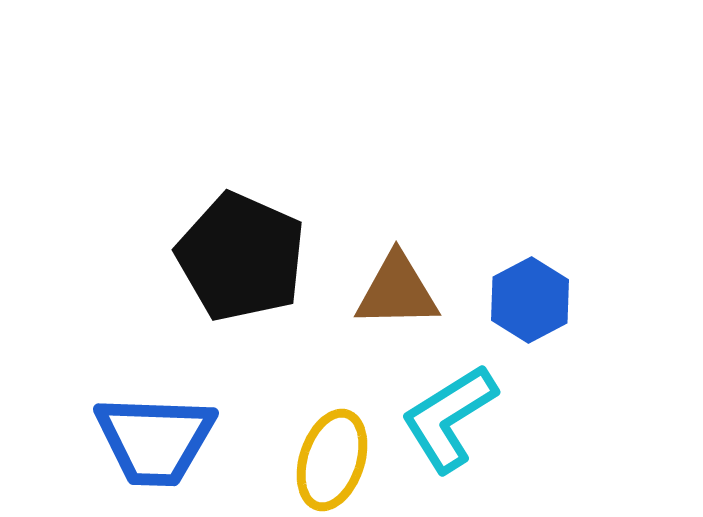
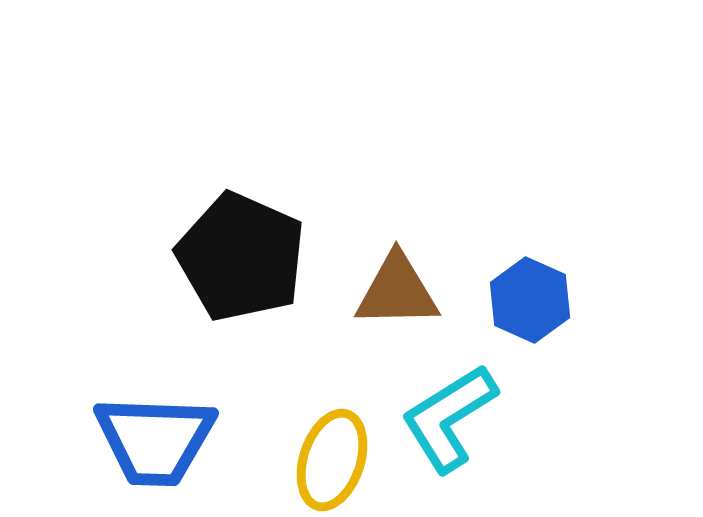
blue hexagon: rotated 8 degrees counterclockwise
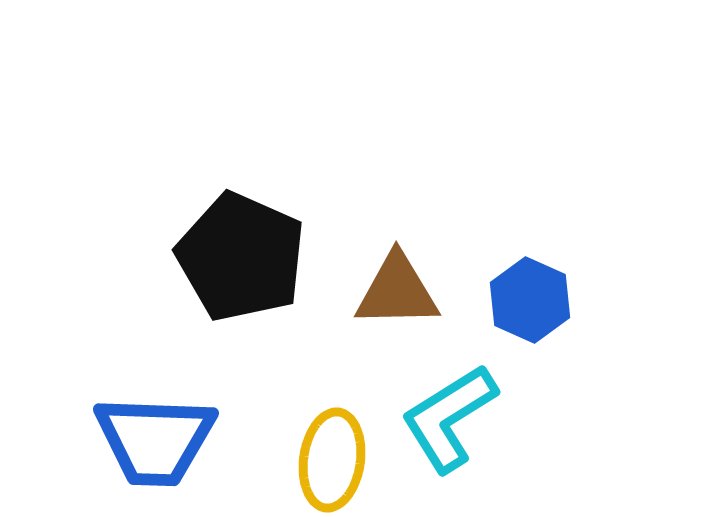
yellow ellipse: rotated 10 degrees counterclockwise
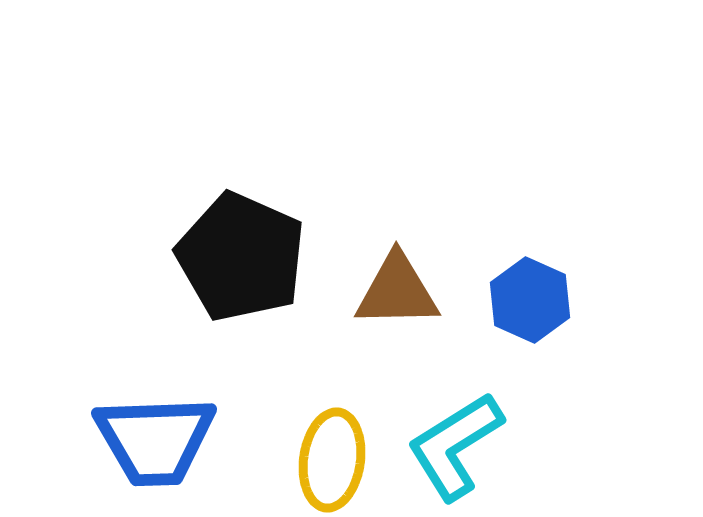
cyan L-shape: moved 6 px right, 28 px down
blue trapezoid: rotated 4 degrees counterclockwise
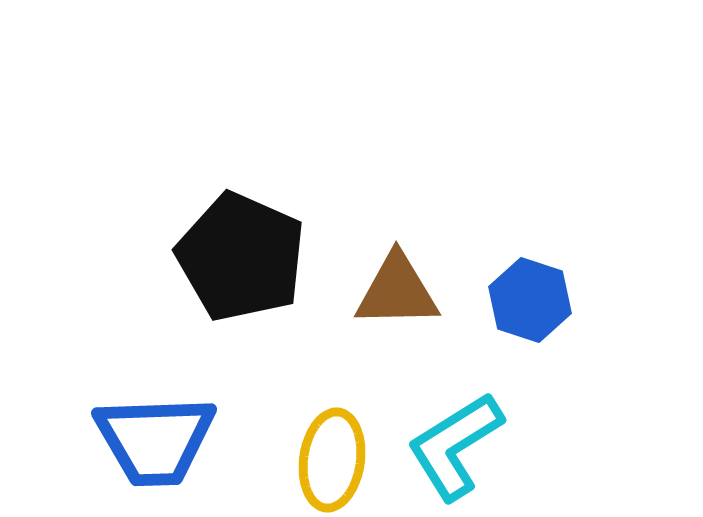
blue hexagon: rotated 6 degrees counterclockwise
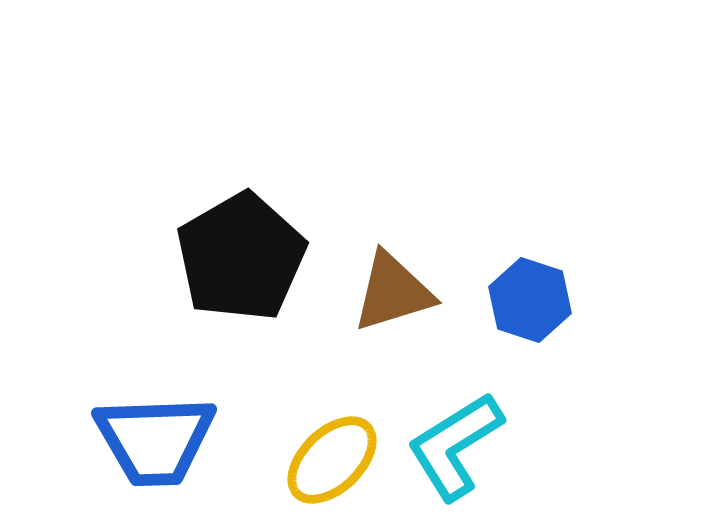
black pentagon: rotated 18 degrees clockwise
brown triangle: moved 4 px left, 1 px down; rotated 16 degrees counterclockwise
yellow ellipse: rotated 38 degrees clockwise
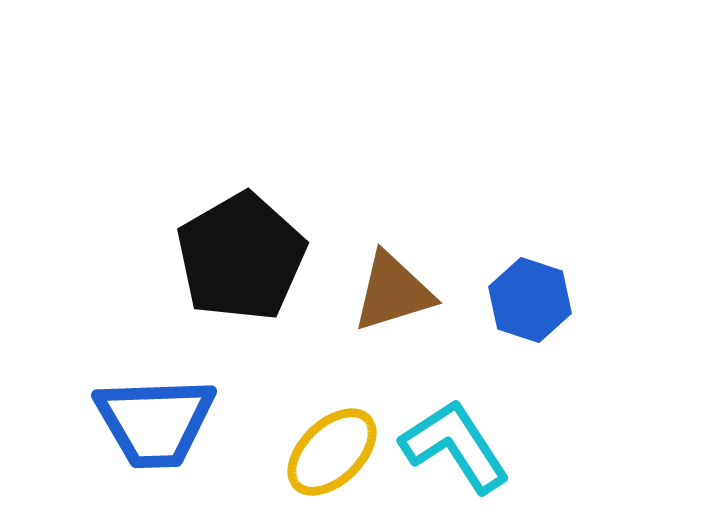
blue trapezoid: moved 18 px up
cyan L-shape: rotated 89 degrees clockwise
yellow ellipse: moved 8 px up
